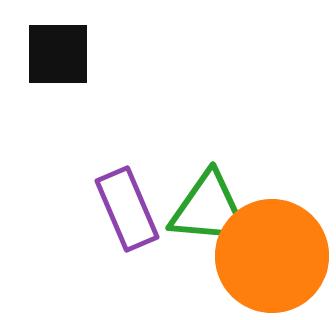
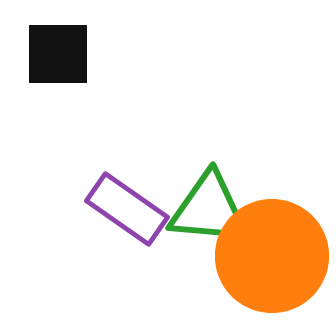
purple rectangle: rotated 32 degrees counterclockwise
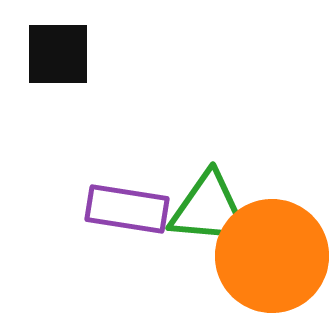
purple rectangle: rotated 26 degrees counterclockwise
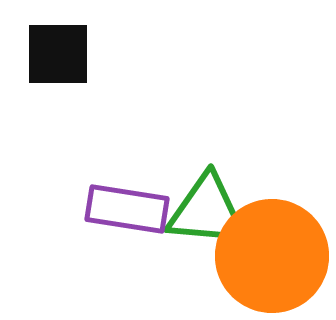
green triangle: moved 2 px left, 2 px down
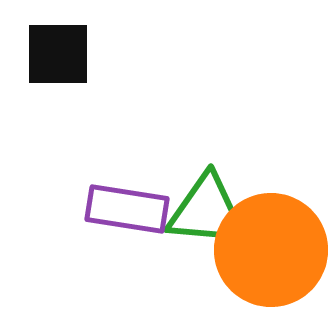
orange circle: moved 1 px left, 6 px up
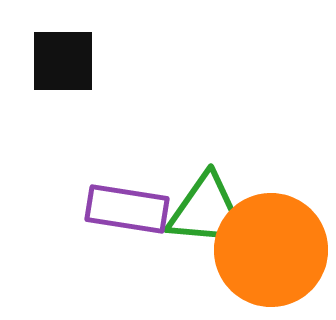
black square: moved 5 px right, 7 px down
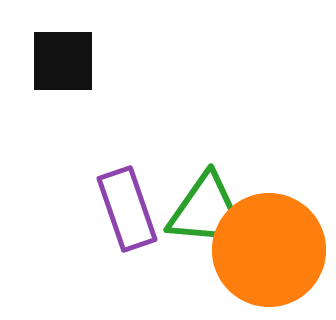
purple rectangle: rotated 62 degrees clockwise
orange circle: moved 2 px left
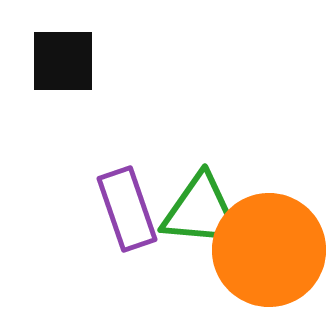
green triangle: moved 6 px left
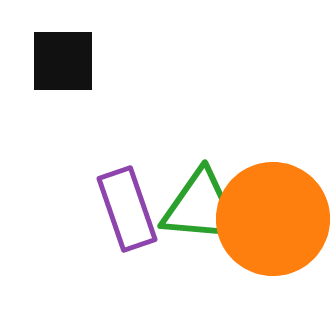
green triangle: moved 4 px up
orange circle: moved 4 px right, 31 px up
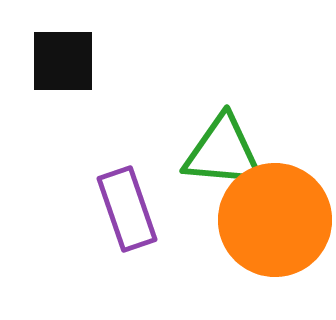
green triangle: moved 22 px right, 55 px up
orange circle: moved 2 px right, 1 px down
